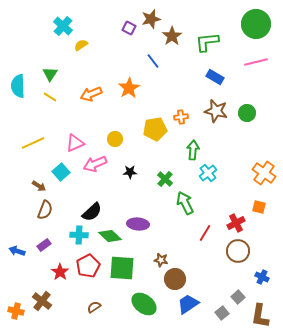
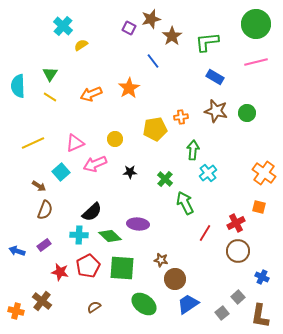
red star at (60, 272): rotated 24 degrees counterclockwise
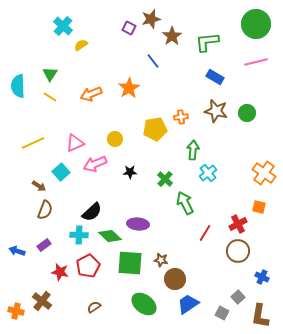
red cross at (236, 223): moved 2 px right, 1 px down
green square at (122, 268): moved 8 px right, 5 px up
gray square at (222, 313): rotated 24 degrees counterclockwise
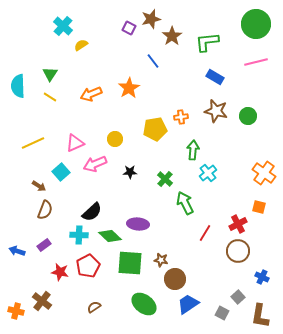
green circle at (247, 113): moved 1 px right, 3 px down
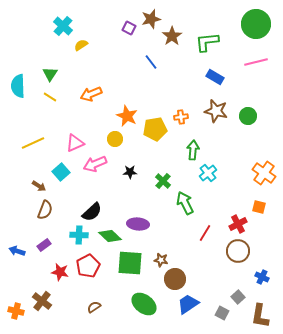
blue line at (153, 61): moved 2 px left, 1 px down
orange star at (129, 88): moved 2 px left, 28 px down; rotated 15 degrees counterclockwise
green cross at (165, 179): moved 2 px left, 2 px down
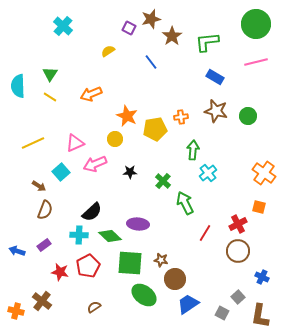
yellow semicircle at (81, 45): moved 27 px right, 6 px down
green ellipse at (144, 304): moved 9 px up
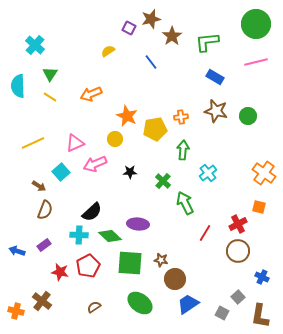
cyan cross at (63, 26): moved 28 px left, 19 px down
green arrow at (193, 150): moved 10 px left
green ellipse at (144, 295): moved 4 px left, 8 px down
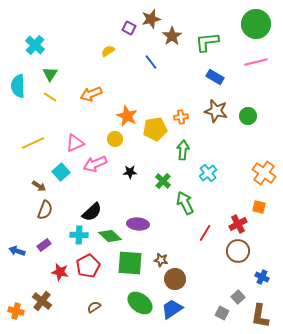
blue trapezoid at (188, 304): moved 16 px left, 5 px down
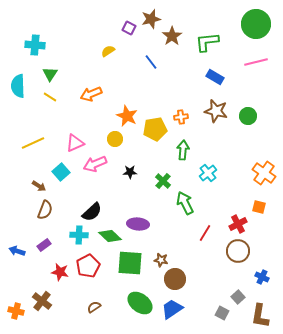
cyan cross at (35, 45): rotated 36 degrees counterclockwise
